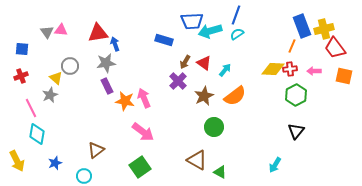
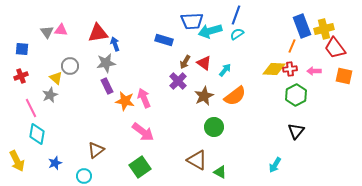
yellow diamond at (273, 69): moved 1 px right
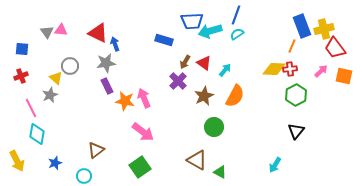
red triangle at (98, 33): rotated 35 degrees clockwise
pink arrow at (314, 71): moved 7 px right; rotated 136 degrees clockwise
orange semicircle at (235, 96): rotated 25 degrees counterclockwise
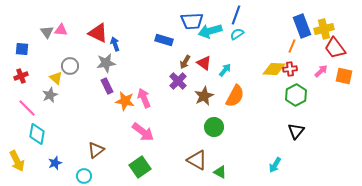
pink line at (31, 108): moved 4 px left; rotated 18 degrees counterclockwise
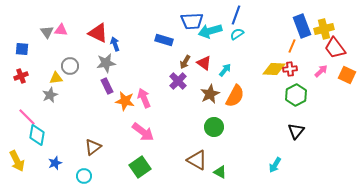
orange square at (344, 76): moved 3 px right, 1 px up; rotated 12 degrees clockwise
yellow triangle at (56, 78): rotated 48 degrees counterclockwise
brown star at (204, 96): moved 6 px right, 2 px up
pink line at (27, 108): moved 9 px down
cyan diamond at (37, 134): moved 1 px down
brown triangle at (96, 150): moved 3 px left, 3 px up
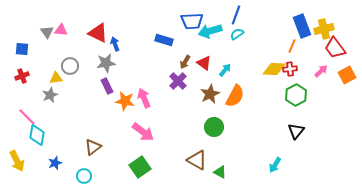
orange square at (347, 75): rotated 36 degrees clockwise
red cross at (21, 76): moved 1 px right
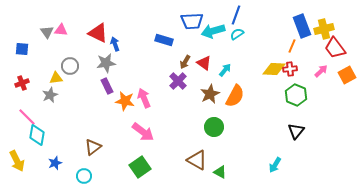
cyan arrow at (210, 31): moved 3 px right
red cross at (22, 76): moved 7 px down
green hexagon at (296, 95): rotated 10 degrees counterclockwise
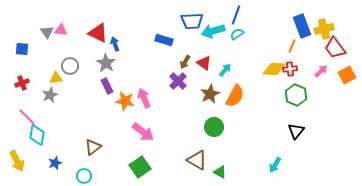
gray star at (106, 63): rotated 30 degrees counterclockwise
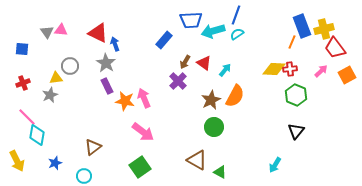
blue trapezoid at (192, 21): moved 1 px left, 1 px up
blue rectangle at (164, 40): rotated 66 degrees counterclockwise
orange line at (292, 46): moved 4 px up
red cross at (22, 83): moved 1 px right
brown star at (210, 94): moved 1 px right, 6 px down
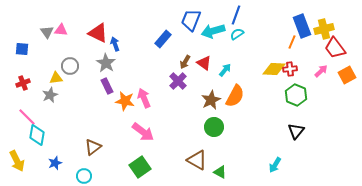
blue trapezoid at (191, 20): rotated 115 degrees clockwise
blue rectangle at (164, 40): moved 1 px left, 1 px up
